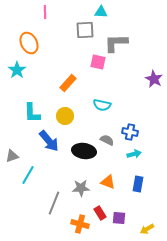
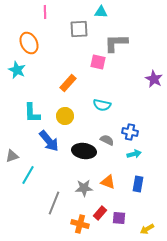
gray square: moved 6 px left, 1 px up
cyan star: rotated 12 degrees counterclockwise
gray star: moved 3 px right
red rectangle: rotated 72 degrees clockwise
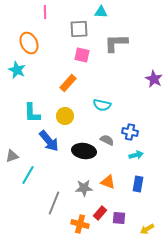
pink square: moved 16 px left, 7 px up
cyan arrow: moved 2 px right, 1 px down
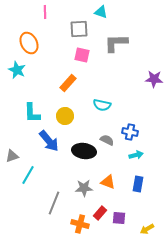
cyan triangle: rotated 16 degrees clockwise
purple star: rotated 24 degrees counterclockwise
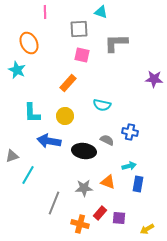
blue arrow: rotated 140 degrees clockwise
cyan arrow: moved 7 px left, 11 px down
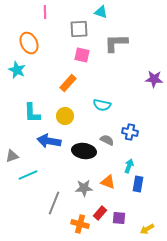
cyan arrow: rotated 56 degrees counterclockwise
cyan line: rotated 36 degrees clockwise
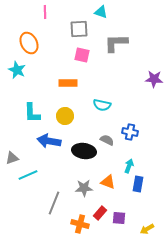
orange rectangle: rotated 48 degrees clockwise
gray triangle: moved 2 px down
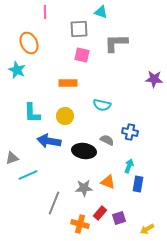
purple square: rotated 24 degrees counterclockwise
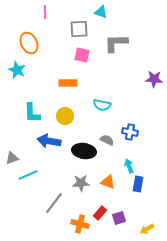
cyan arrow: rotated 40 degrees counterclockwise
gray star: moved 3 px left, 5 px up
gray line: rotated 15 degrees clockwise
